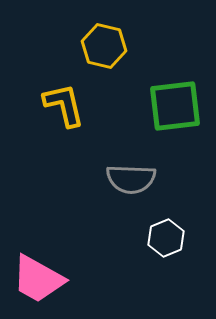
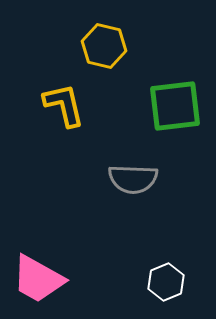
gray semicircle: moved 2 px right
white hexagon: moved 44 px down
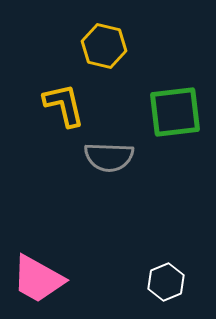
green square: moved 6 px down
gray semicircle: moved 24 px left, 22 px up
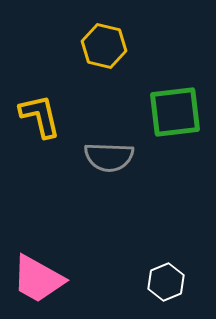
yellow L-shape: moved 24 px left, 11 px down
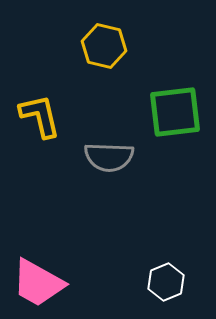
pink trapezoid: moved 4 px down
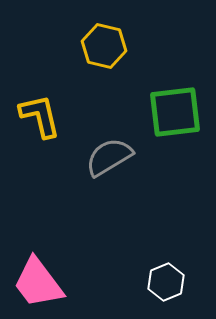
gray semicircle: rotated 147 degrees clockwise
pink trapezoid: rotated 24 degrees clockwise
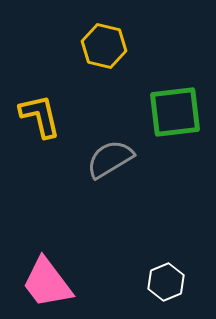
gray semicircle: moved 1 px right, 2 px down
pink trapezoid: moved 9 px right
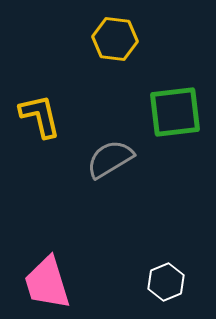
yellow hexagon: moved 11 px right, 7 px up; rotated 6 degrees counterclockwise
pink trapezoid: rotated 20 degrees clockwise
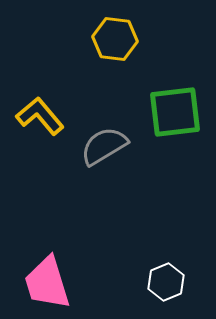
yellow L-shape: rotated 27 degrees counterclockwise
gray semicircle: moved 6 px left, 13 px up
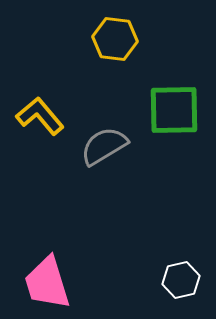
green square: moved 1 px left, 2 px up; rotated 6 degrees clockwise
white hexagon: moved 15 px right, 2 px up; rotated 9 degrees clockwise
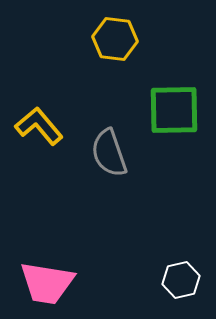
yellow L-shape: moved 1 px left, 10 px down
gray semicircle: moved 5 px right, 7 px down; rotated 78 degrees counterclockwise
pink trapezoid: rotated 64 degrees counterclockwise
